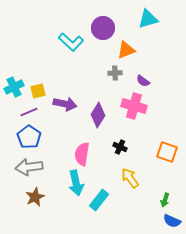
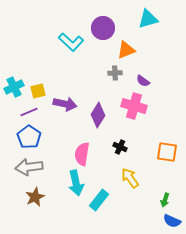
orange square: rotated 10 degrees counterclockwise
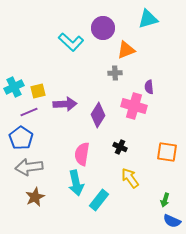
purple semicircle: moved 6 px right, 6 px down; rotated 48 degrees clockwise
purple arrow: rotated 15 degrees counterclockwise
blue pentagon: moved 8 px left, 1 px down
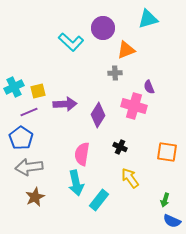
purple semicircle: rotated 16 degrees counterclockwise
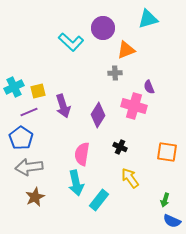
purple arrow: moved 2 px left, 2 px down; rotated 75 degrees clockwise
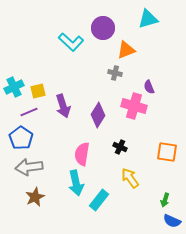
gray cross: rotated 16 degrees clockwise
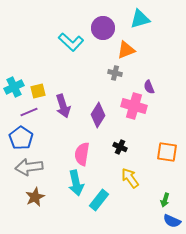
cyan triangle: moved 8 px left
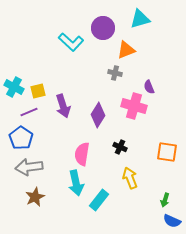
cyan cross: rotated 36 degrees counterclockwise
yellow arrow: rotated 15 degrees clockwise
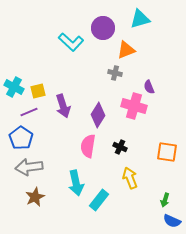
pink semicircle: moved 6 px right, 8 px up
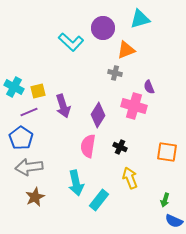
blue semicircle: moved 2 px right
